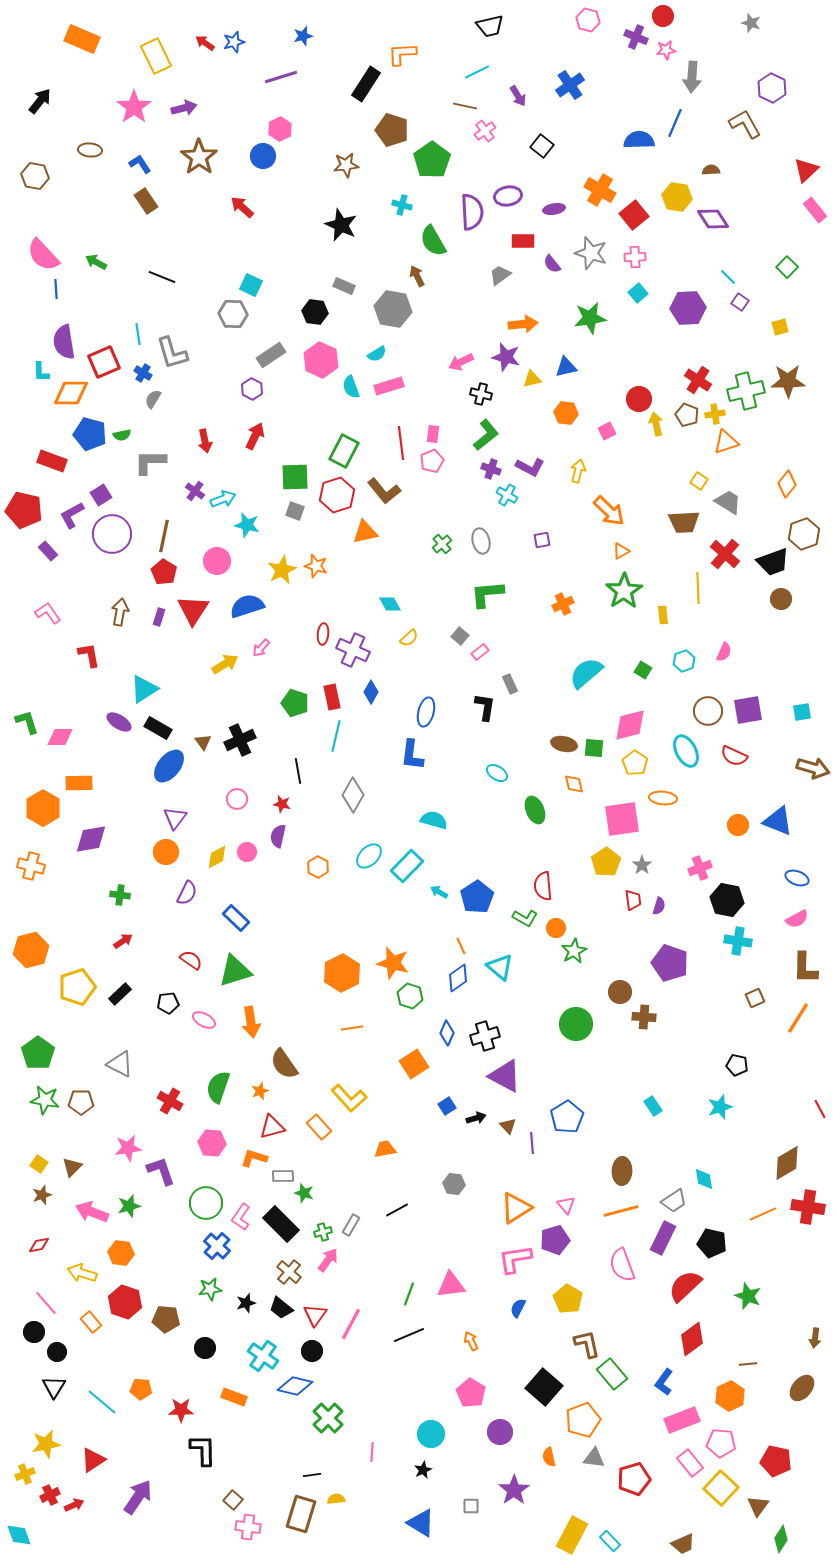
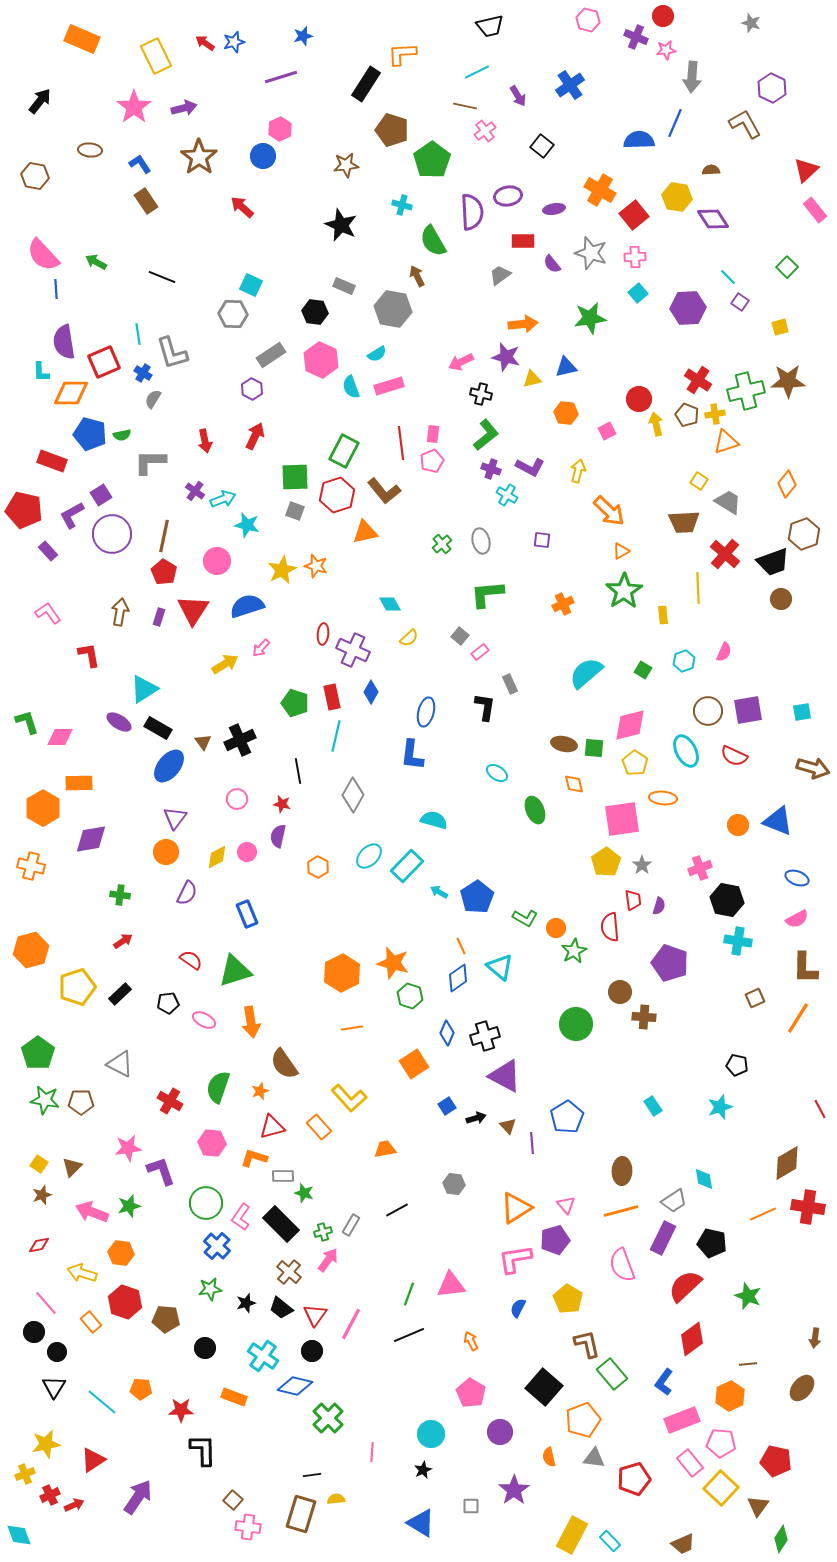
purple square at (542, 540): rotated 18 degrees clockwise
red semicircle at (543, 886): moved 67 px right, 41 px down
blue rectangle at (236, 918): moved 11 px right, 4 px up; rotated 24 degrees clockwise
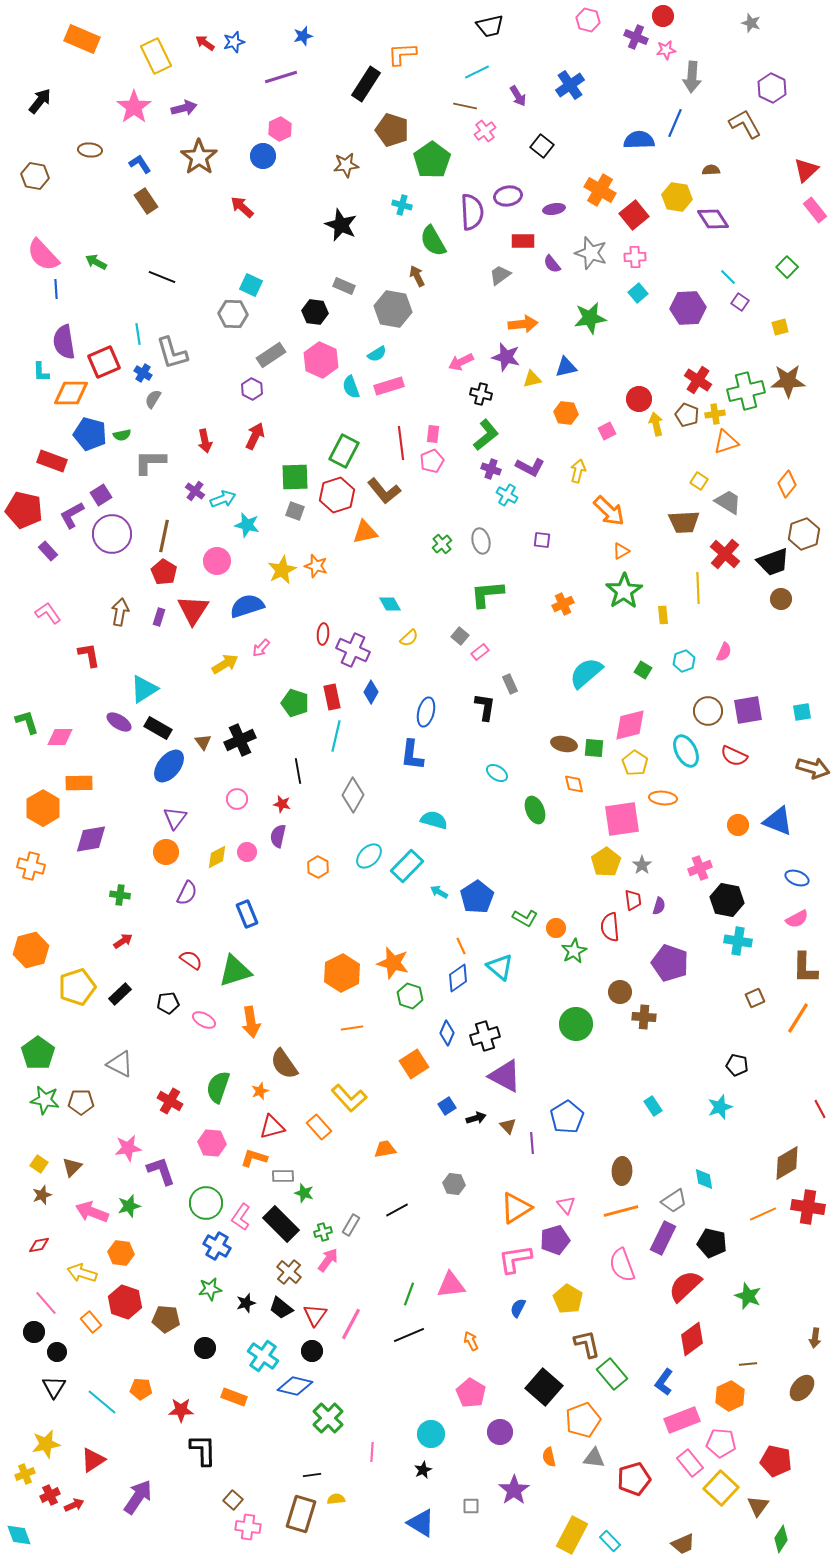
blue cross at (217, 1246): rotated 12 degrees counterclockwise
